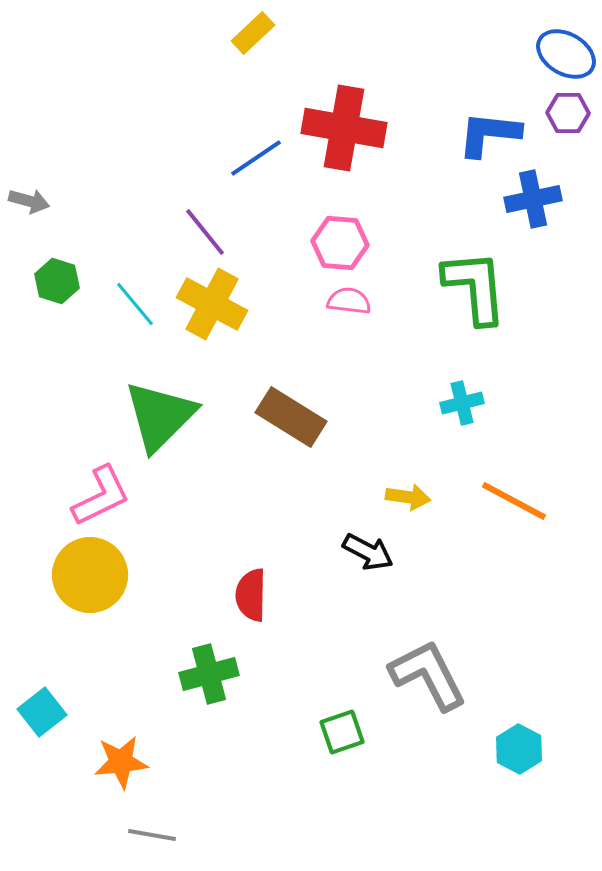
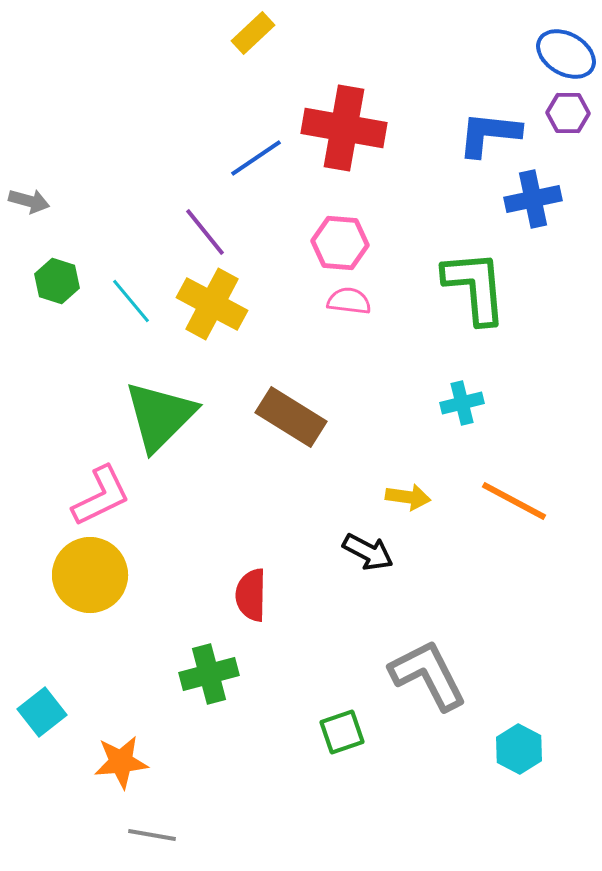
cyan line: moved 4 px left, 3 px up
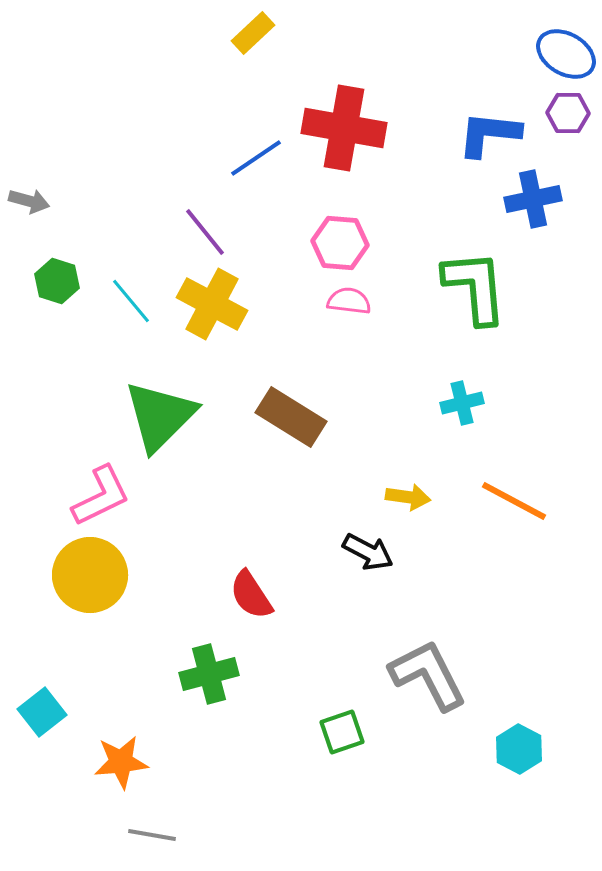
red semicircle: rotated 34 degrees counterclockwise
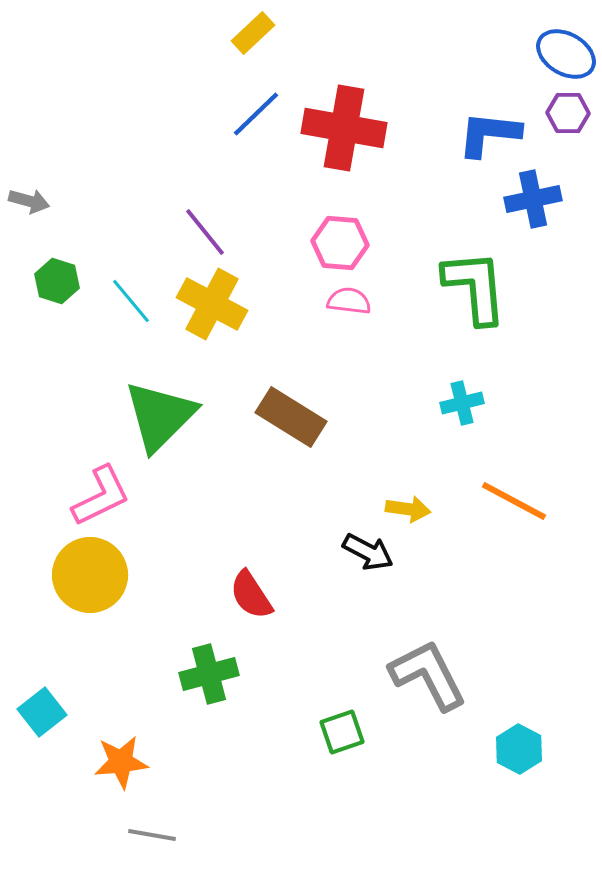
blue line: moved 44 px up; rotated 10 degrees counterclockwise
yellow arrow: moved 12 px down
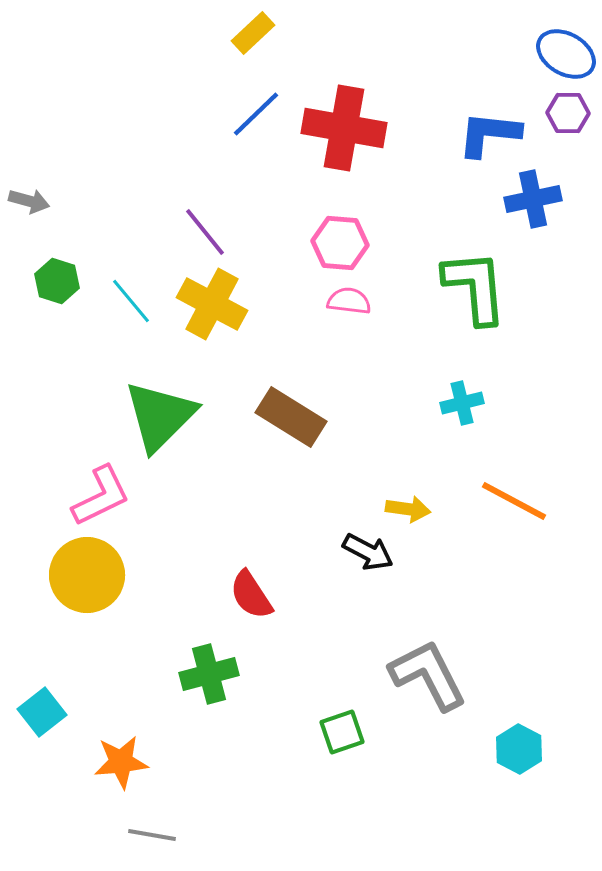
yellow circle: moved 3 px left
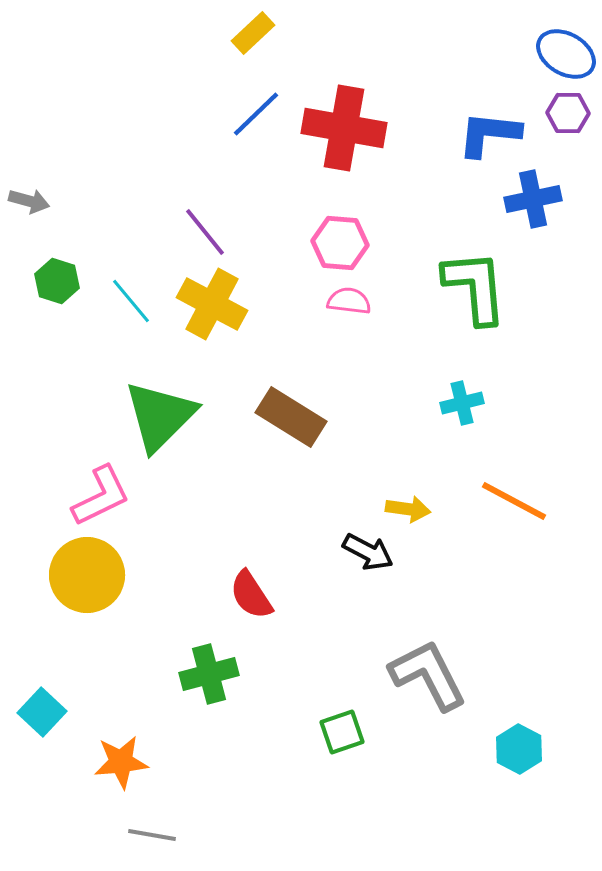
cyan square: rotated 9 degrees counterclockwise
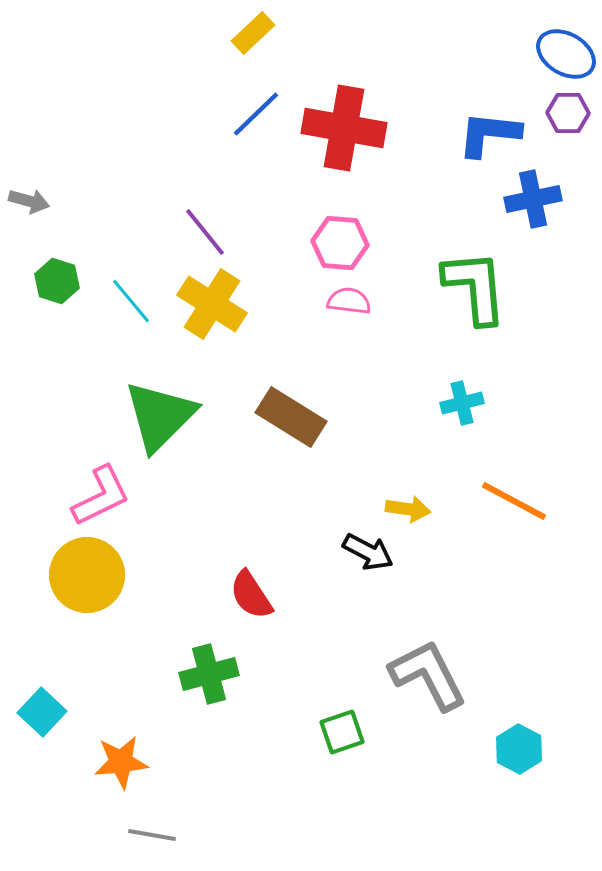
yellow cross: rotated 4 degrees clockwise
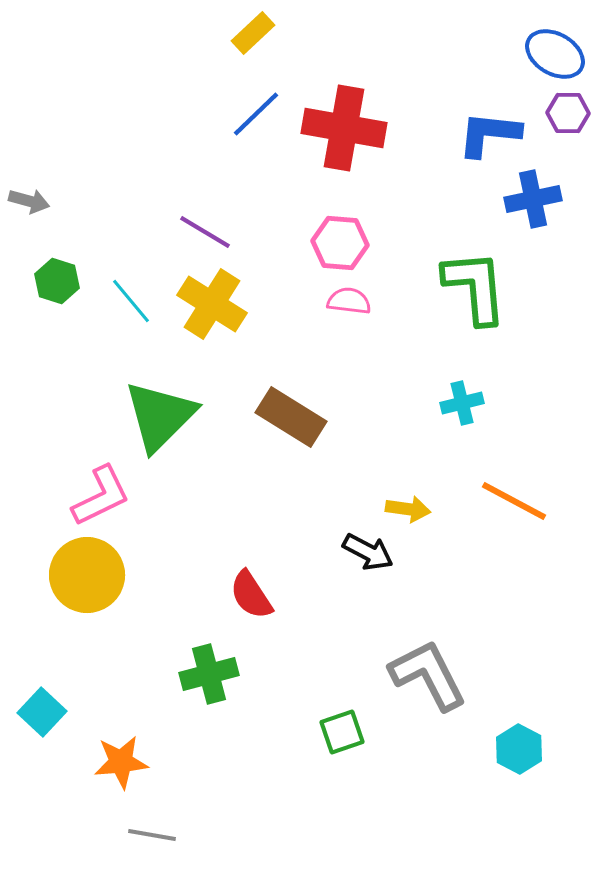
blue ellipse: moved 11 px left
purple line: rotated 20 degrees counterclockwise
